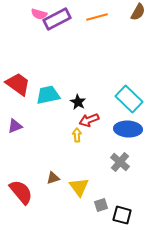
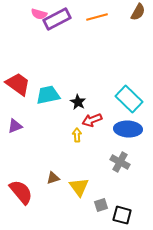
red arrow: moved 3 px right
gray cross: rotated 12 degrees counterclockwise
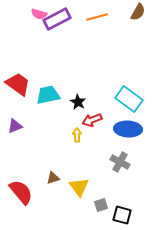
cyan rectangle: rotated 8 degrees counterclockwise
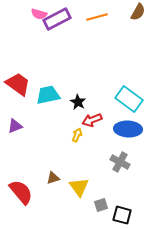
yellow arrow: rotated 24 degrees clockwise
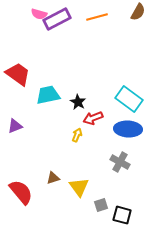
red trapezoid: moved 10 px up
red arrow: moved 1 px right, 2 px up
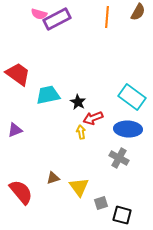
orange line: moved 10 px right; rotated 70 degrees counterclockwise
cyan rectangle: moved 3 px right, 2 px up
purple triangle: moved 4 px down
yellow arrow: moved 4 px right, 3 px up; rotated 32 degrees counterclockwise
gray cross: moved 1 px left, 4 px up
gray square: moved 2 px up
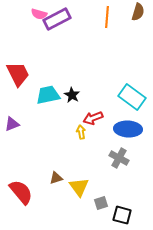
brown semicircle: rotated 12 degrees counterclockwise
red trapezoid: rotated 28 degrees clockwise
black star: moved 6 px left, 7 px up
purple triangle: moved 3 px left, 6 px up
brown triangle: moved 3 px right
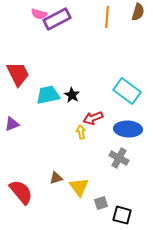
cyan rectangle: moved 5 px left, 6 px up
